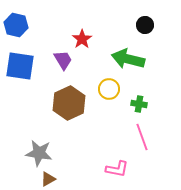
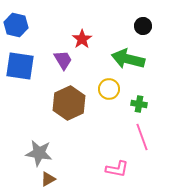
black circle: moved 2 px left, 1 px down
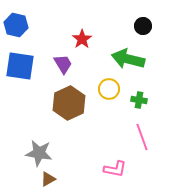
purple trapezoid: moved 4 px down
green cross: moved 4 px up
pink L-shape: moved 2 px left
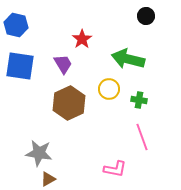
black circle: moved 3 px right, 10 px up
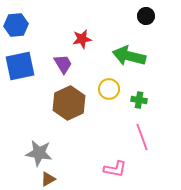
blue hexagon: rotated 20 degrees counterclockwise
red star: rotated 24 degrees clockwise
green arrow: moved 1 px right, 3 px up
blue square: rotated 20 degrees counterclockwise
